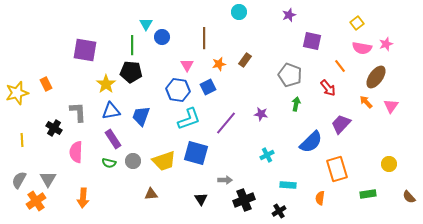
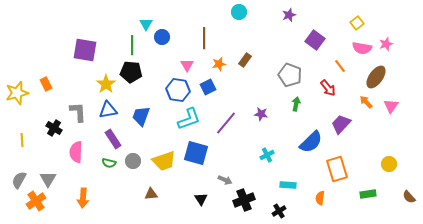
purple square at (312, 41): moved 3 px right, 1 px up; rotated 24 degrees clockwise
blue triangle at (111, 111): moved 3 px left, 1 px up
gray arrow at (225, 180): rotated 24 degrees clockwise
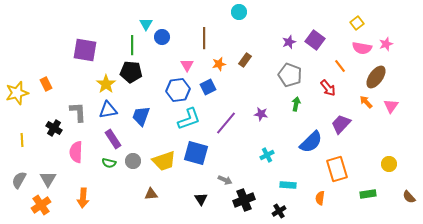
purple star at (289, 15): moved 27 px down
blue hexagon at (178, 90): rotated 15 degrees counterclockwise
orange cross at (36, 201): moved 5 px right, 4 px down
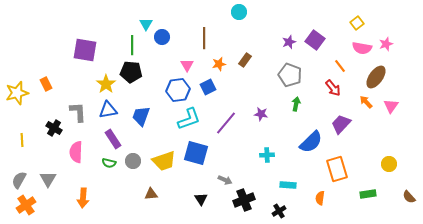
red arrow at (328, 88): moved 5 px right
cyan cross at (267, 155): rotated 24 degrees clockwise
orange cross at (41, 205): moved 15 px left
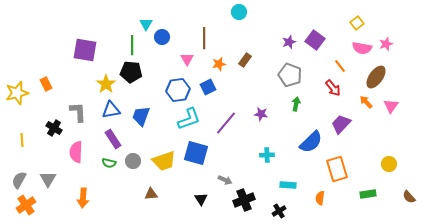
pink triangle at (187, 65): moved 6 px up
blue triangle at (108, 110): moved 3 px right
